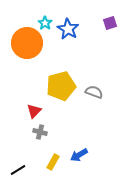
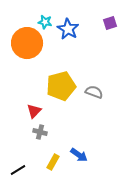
cyan star: moved 1 px up; rotated 24 degrees counterclockwise
blue arrow: rotated 114 degrees counterclockwise
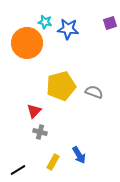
blue star: rotated 25 degrees counterclockwise
blue arrow: rotated 24 degrees clockwise
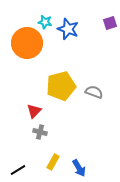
blue star: rotated 15 degrees clockwise
blue arrow: moved 13 px down
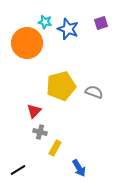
purple square: moved 9 px left
yellow rectangle: moved 2 px right, 14 px up
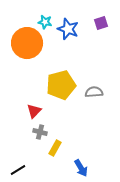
yellow pentagon: moved 1 px up
gray semicircle: rotated 24 degrees counterclockwise
blue arrow: moved 2 px right
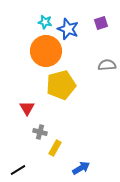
orange circle: moved 19 px right, 8 px down
gray semicircle: moved 13 px right, 27 px up
red triangle: moved 7 px left, 3 px up; rotated 14 degrees counterclockwise
blue arrow: rotated 90 degrees counterclockwise
